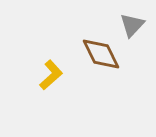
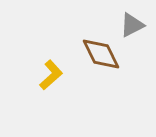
gray triangle: rotated 20 degrees clockwise
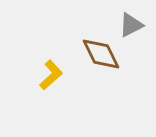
gray triangle: moved 1 px left
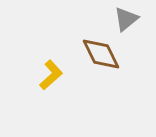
gray triangle: moved 5 px left, 6 px up; rotated 12 degrees counterclockwise
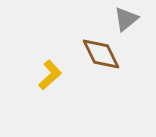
yellow L-shape: moved 1 px left
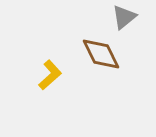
gray triangle: moved 2 px left, 2 px up
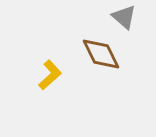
gray triangle: rotated 40 degrees counterclockwise
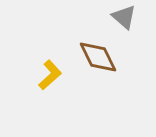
brown diamond: moved 3 px left, 3 px down
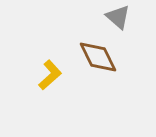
gray triangle: moved 6 px left
